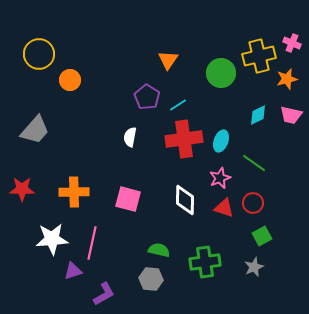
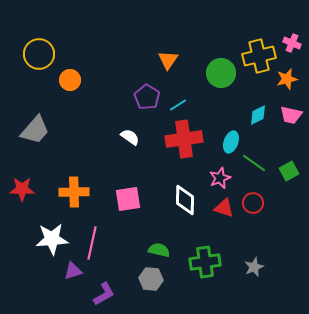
white semicircle: rotated 114 degrees clockwise
cyan ellipse: moved 10 px right, 1 px down
pink square: rotated 24 degrees counterclockwise
green square: moved 27 px right, 65 px up
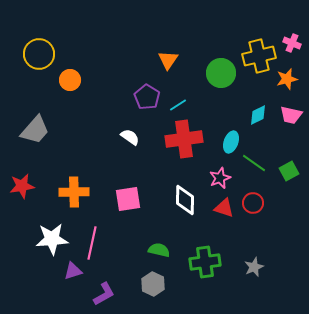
red star: moved 3 px up; rotated 10 degrees counterclockwise
gray hexagon: moved 2 px right, 5 px down; rotated 20 degrees clockwise
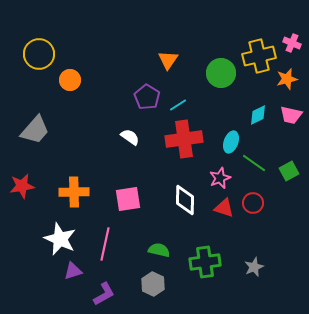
white star: moved 8 px right; rotated 28 degrees clockwise
pink line: moved 13 px right, 1 px down
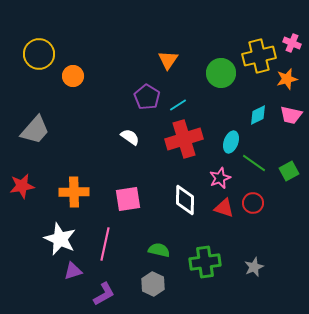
orange circle: moved 3 px right, 4 px up
red cross: rotated 9 degrees counterclockwise
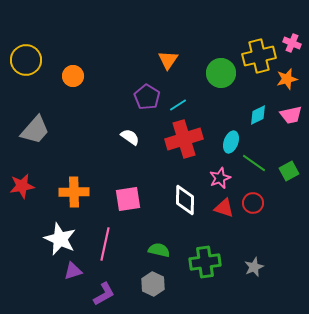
yellow circle: moved 13 px left, 6 px down
pink trapezoid: rotated 25 degrees counterclockwise
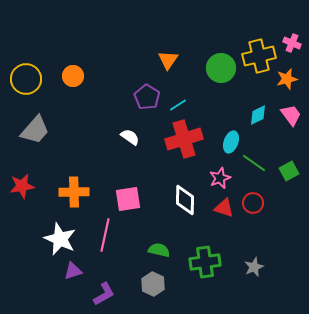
yellow circle: moved 19 px down
green circle: moved 5 px up
pink trapezoid: rotated 115 degrees counterclockwise
pink line: moved 9 px up
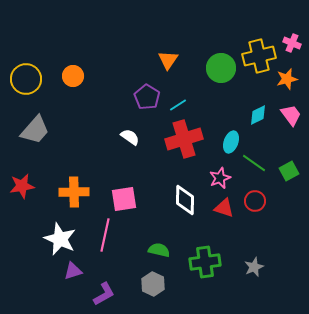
pink square: moved 4 px left
red circle: moved 2 px right, 2 px up
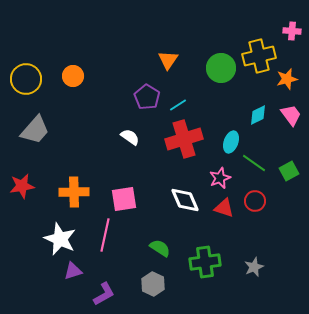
pink cross: moved 12 px up; rotated 18 degrees counterclockwise
white diamond: rotated 24 degrees counterclockwise
green semicircle: moved 1 px right, 2 px up; rotated 20 degrees clockwise
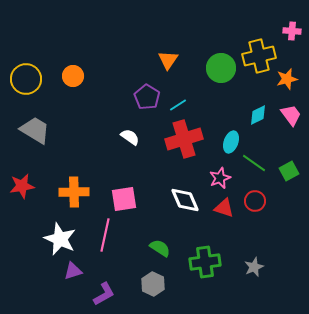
gray trapezoid: rotated 100 degrees counterclockwise
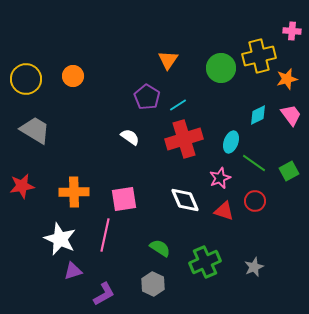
red triangle: moved 3 px down
green cross: rotated 16 degrees counterclockwise
